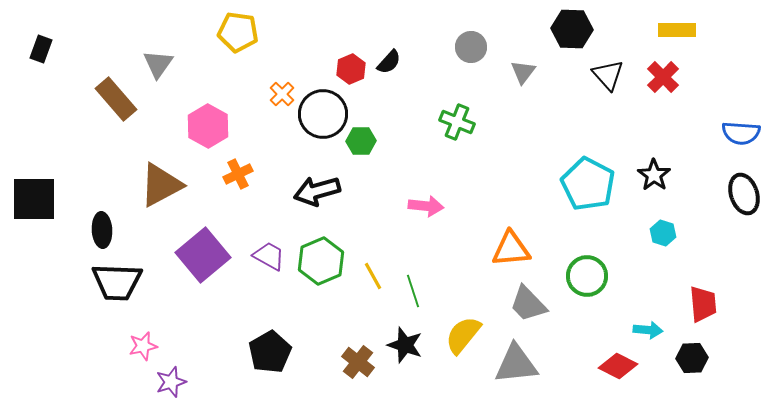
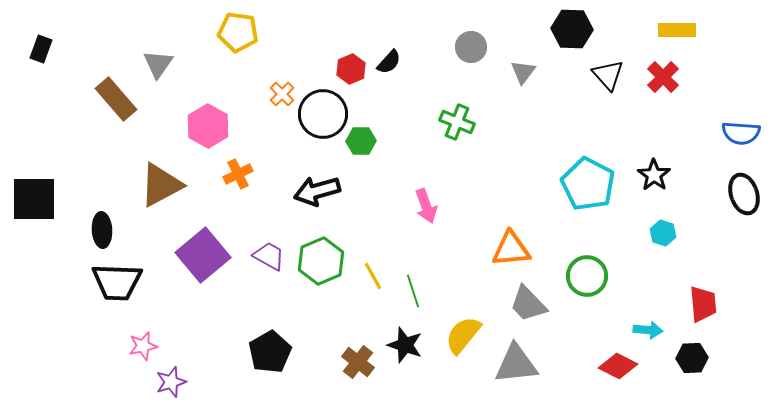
pink arrow at (426, 206): rotated 64 degrees clockwise
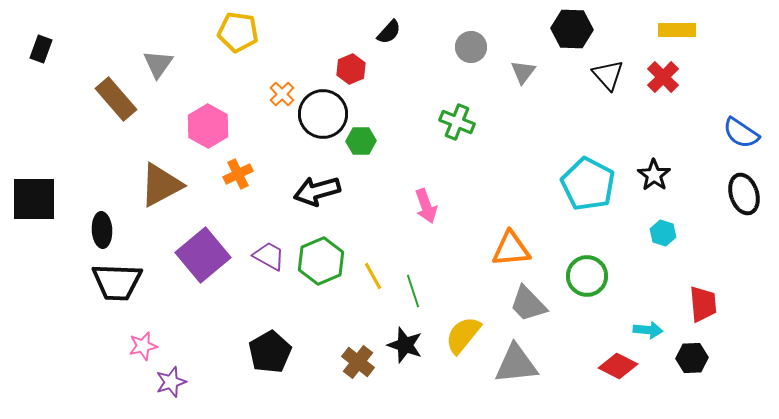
black semicircle at (389, 62): moved 30 px up
blue semicircle at (741, 133): rotated 30 degrees clockwise
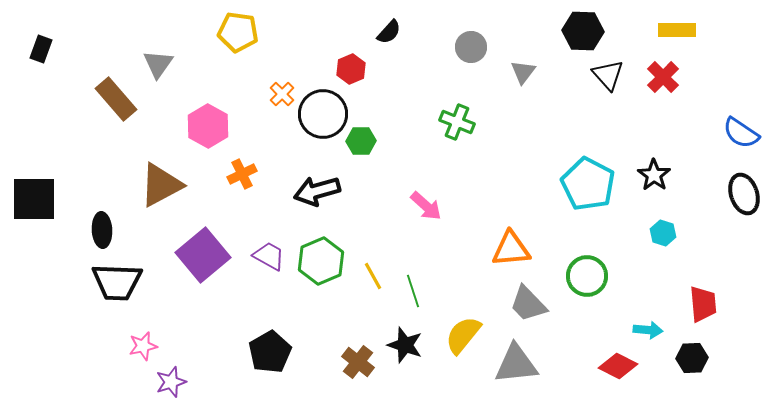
black hexagon at (572, 29): moved 11 px right, 2 px down
orange cross at (238, 174): moved 4 px right
pink arrow at (426, 206): rotated 28 degrees counterclockwise
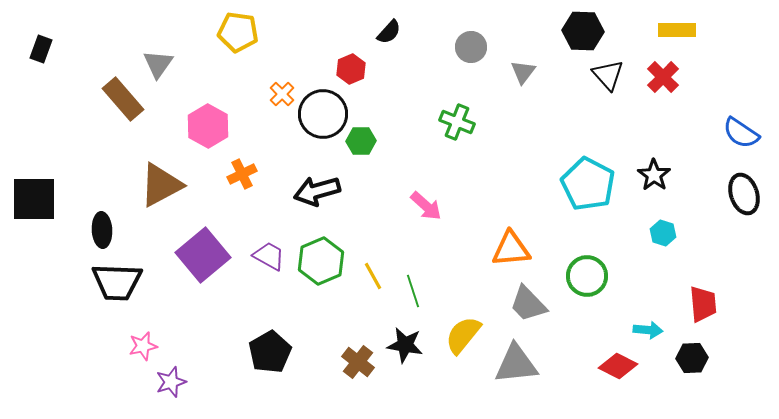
brown rectangle at (116, 99): moved 7 px right
black star at (405, 345): rotated 9 degrees counterclockwise
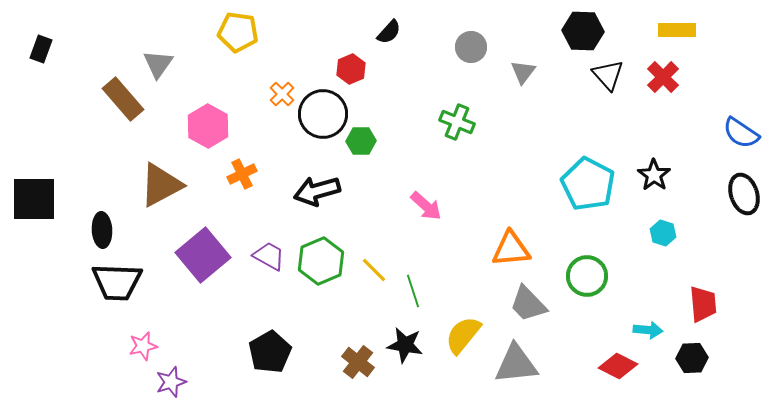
yellow line at (373, 276): moved 1 px right, 6 px up; rotated 16 degrees counterclockwise
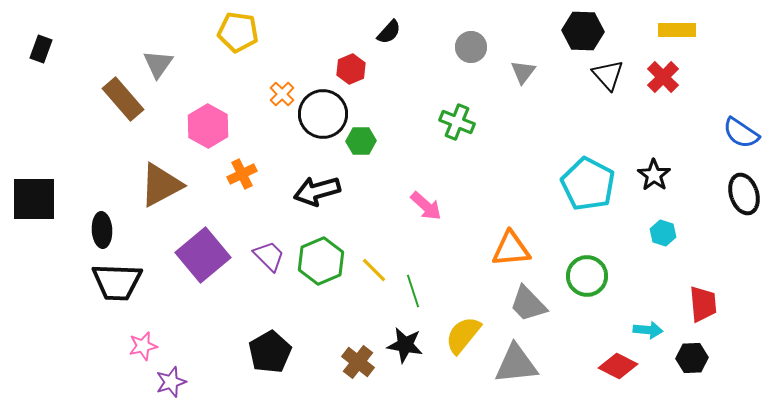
purple trapezoid at (269, 256): rotated 16 degrees clockwise
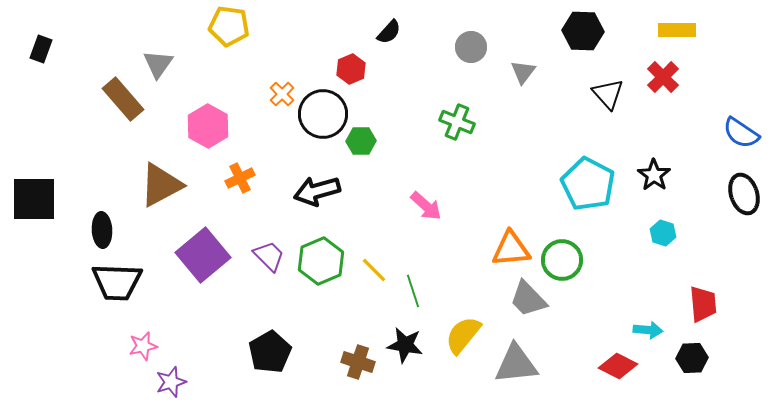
yellow pentagon at (238, 32): moved 9 px left, 6 px up
black triangle at (608, 75): moved 19 px down
orange cross at (242, 174): moved 2 px left, 4 px down
green circle at (587, 276): moved 25 px left, 16 px up
gray trapezoid at (528, 304): moved 5 px up
brown cross at (358, 362): rotated 20 degrees counterclockwise
